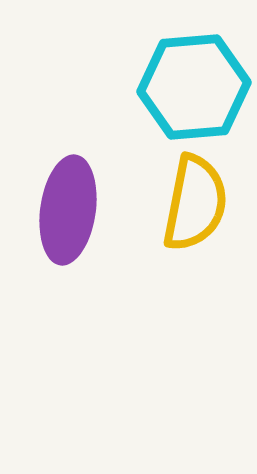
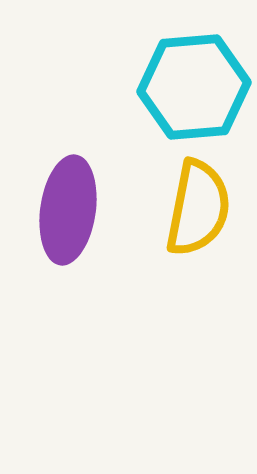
yellow semicircle: moved 3 px right, 5 px down
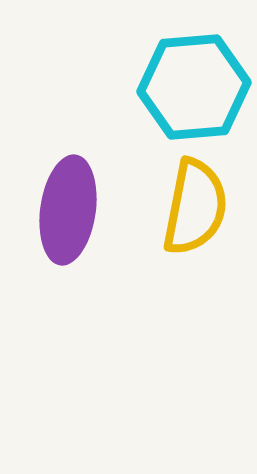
yellow semicircle: moved 3 px left, 1 px up
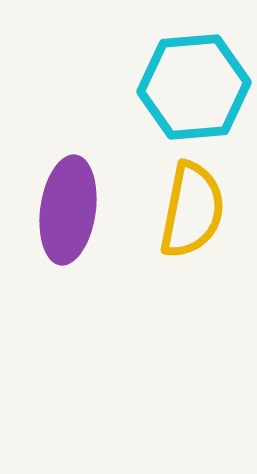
yellow semicircle: moved 3 px left, 3 px down
